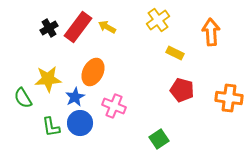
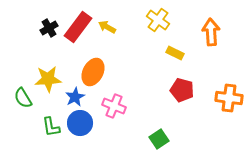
yellow cross: rotated 20 degrees counterclockwise
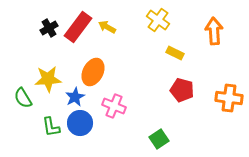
orange arrow: moved 3 px right, 1 px up
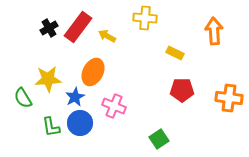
yellow cross: moved 13 px left, 2 px up; rotated 30 degrees counterclockwise
yellow arrow: moved 9 px down
red pentagon: rotated 15 degrees counterclockwise
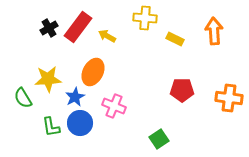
yellow rectangle: moved 14 px up
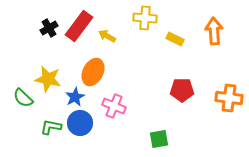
red rectangle: moved 1 px right, 1 px up
yellow star: rotated 16 degrees clockwise
green semicircle: rotated 15 degrees counterclockwise
green L-shape: rotated 110 degrees clockwise
green square: rotated 24 degrees clockwise
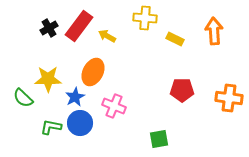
yellow star: rotated 12 degrees counterclockwise
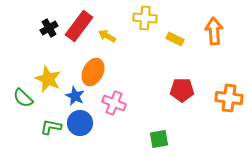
yellow star: rotated 24 degrees clockwise
blue star: moved 1 px up; rotated 18 degrees counterclockwise
pink cross: moved 3 px up
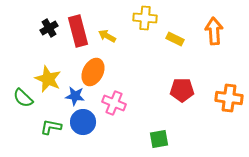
red rectangle: moved 1 px left, 5 px down; rotated 52 degrees counterclockwise
blue star: rotated 18 degrees counterclockwise
blue circle: moved 3 px right, 1 px up
